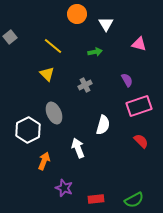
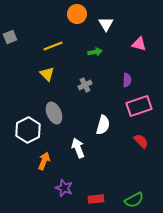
gray square: rotated 16 degrees clockwise
yellow line: rotated 60 degrees counterclockwise
purple semicircle: rotated 32 degrees clockwise
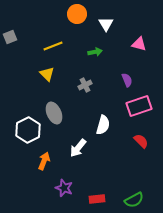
purple semicircle: rotated 24 degrees counterclockwise
white arrow: rotated 120 degrees counterclockwise
red rectangle: moved 1 px right
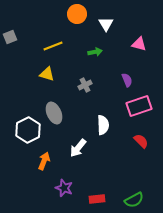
yellow triangle: rotated 28 degrees counterclockwise
white semicircle: rotated 18 degrees counterclockwise
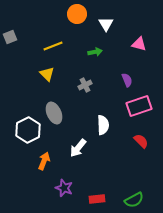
yellow triangle: rotated 28 degrees clockwise
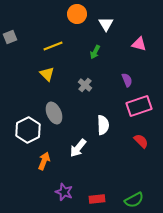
green arrow: rotated 128 degrees clockwise
gray cross: rotated 24 degrees counterclockwise
purple star: moved 4 px down
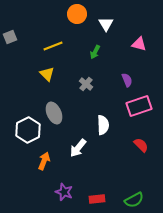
gray cross: moved 1 px right, 1 px up
red semicircle: moved 4 px down
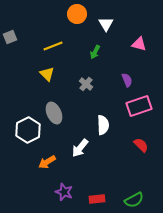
white arrow: moved 2 px right
orange arrow: moved 3 px right, 1 px down; rotated 144 degrees counterclockwise
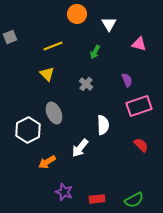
white triangle: moved 3 px right
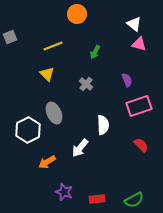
white triangle: moved 25 px right; rotated 21 degrees counterclockwise
